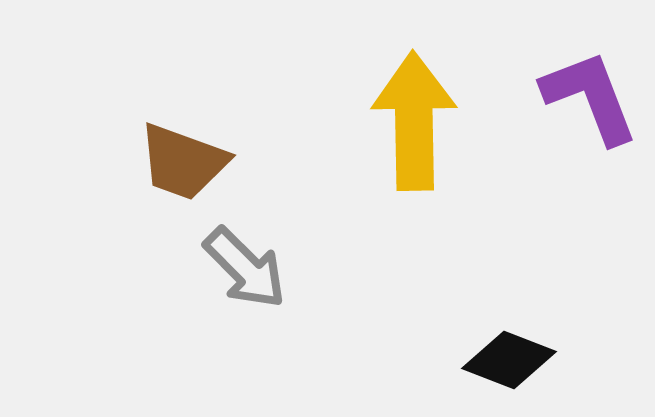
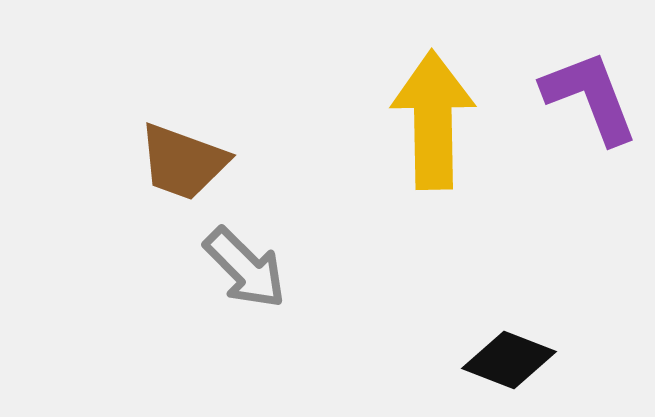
yellow arrow: moved 19 px right, 1 px up
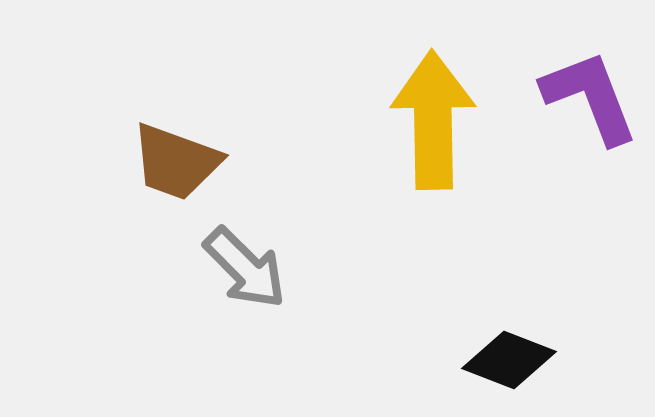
brown trapezoid: moved 7 px left
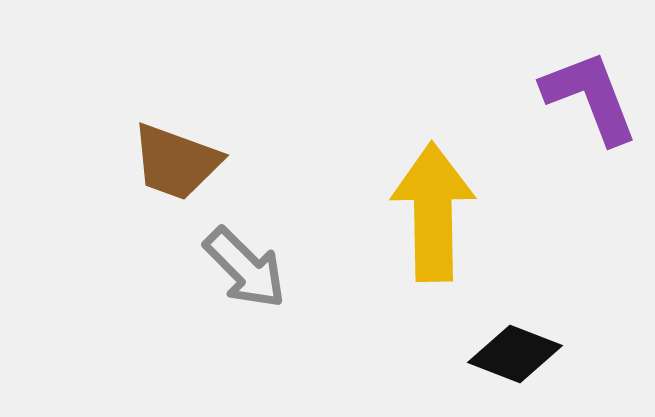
yellow arrow: moved 92 px down
black diamond: moved 6 px right, 6 px up
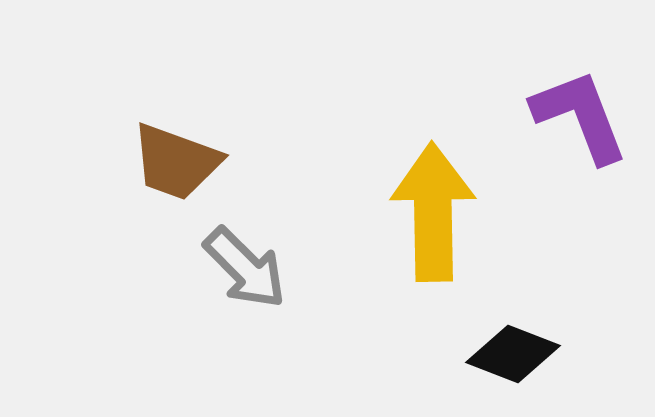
purple L-shape: moved 10 px left, 19 px down
black diamond: moved 2 px left
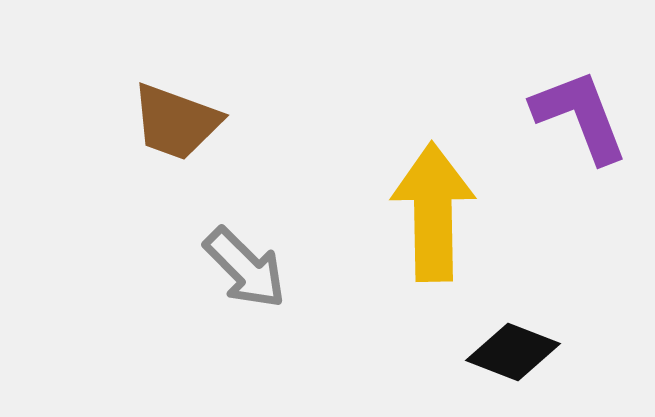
brown trapezoid: moved 40 px up
black diamond: moved 2 px up
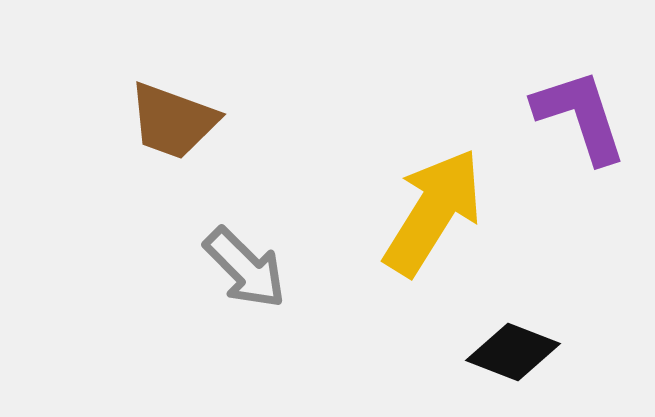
purple L-shape: rotated 3 degrees clockwise
brown trapezoid: moved 3 px left, 1 px up
yellow arrow: rotated 33 degrees clockwise
